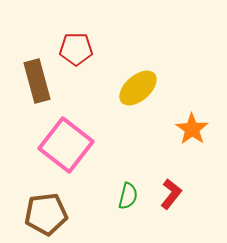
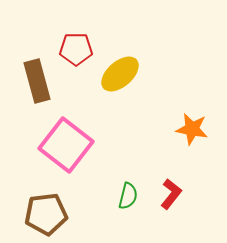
yellow ellipse: moved 18 px left, 14 px up
orange star: rotated 24 degrees counterclockwise
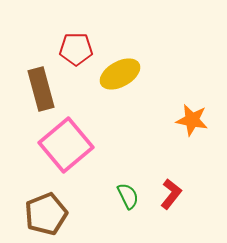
yellow ellipse: rotated 12 degrees clockwise
brown rectangle: moved 4 px right, 8 px down
orange star: moved 9 px up
pink square: rotated 12 degrees clockwise
green semicircle: rotated 40 degrees counterclockwise
brown pentagon: rotated 15 degrees counterclockwise
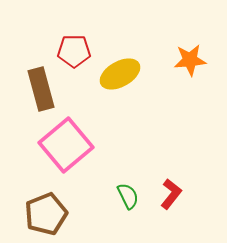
red pentagon: moved 2 px left, 2 px down
orange star: moved 2 px left, 60 px up; rotated 16 degrees counterclockwise
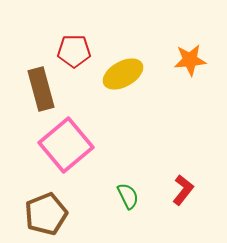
yellow ellipse: moved 3 px right
red L-shape: moved 12 px right, 4 px up
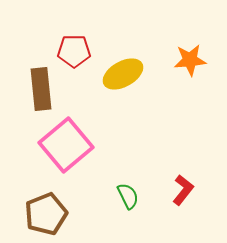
brown rectangle: rotated 9 degrees clockwise
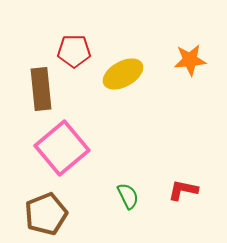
pink square: moved 4 px left, 3 px down
red L-shape: rotated 116 degrees counterclockwise
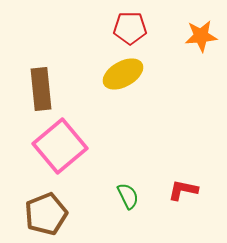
red pentagon: moved 56 px right, 23 px up
orange star: moved 11 px right, 24 px up
pink square: moved 2 px left, 2 px up
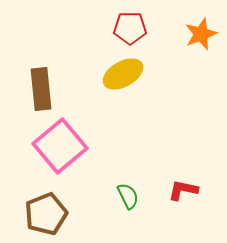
orange star: moved 2 px up; rotated 16 degrees counterclockwise
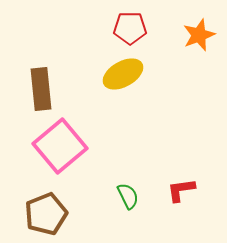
orange star: moved 2 px left, 1 px down
red L-shape: moved 2 px left; rotated 20 degrees counterclockwise
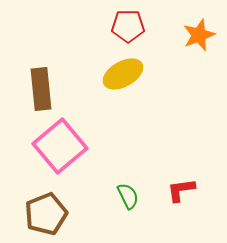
red pentagon: moved 2 px left, 2 px up
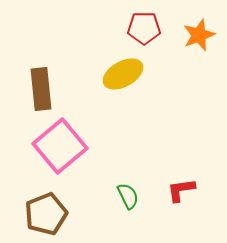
red pentagon: moved 16 px right, 2 px down
